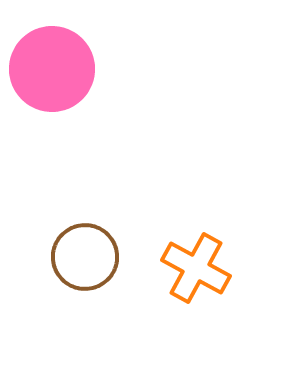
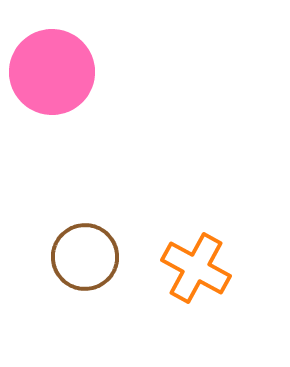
pink circle: moved 3 px down
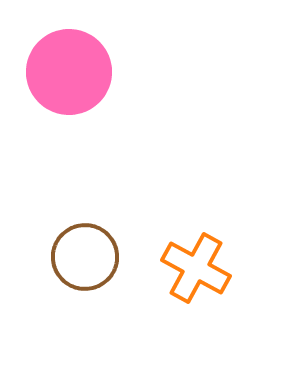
pink circle: moved 17 px right
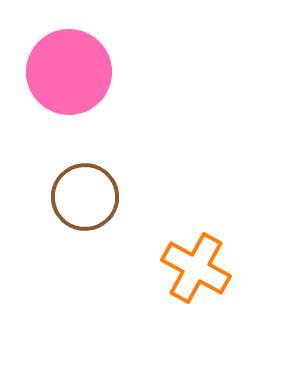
brown circle: moved 60 px up
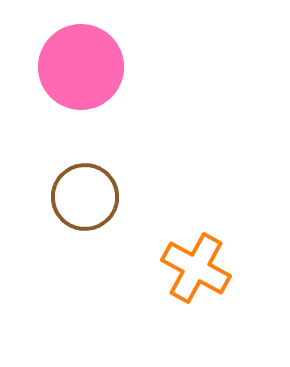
pink circle: moved 12 px right, 5 px up
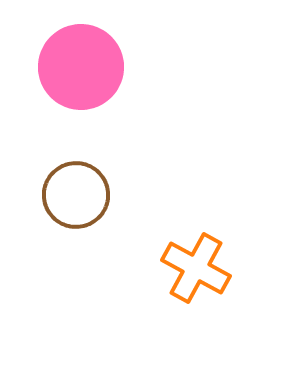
brown circle: moved 9 px left, 2 px up
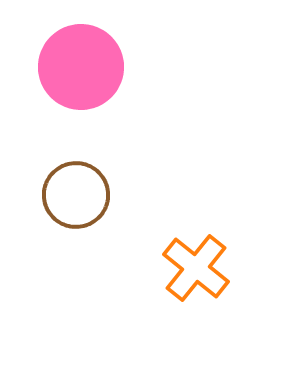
orange cross: rotated 10 degrees clockwise
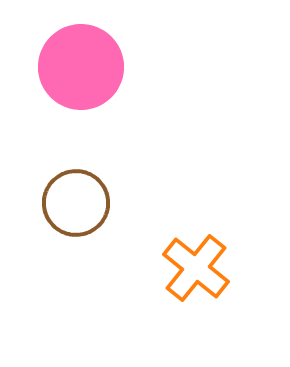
brown circle: moved 8 px down
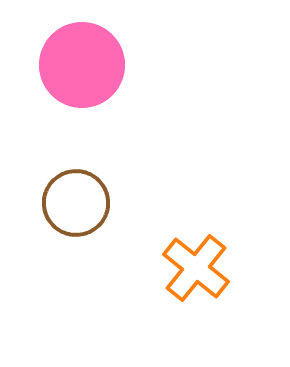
pink circle: moved 1 px right, 2 px up
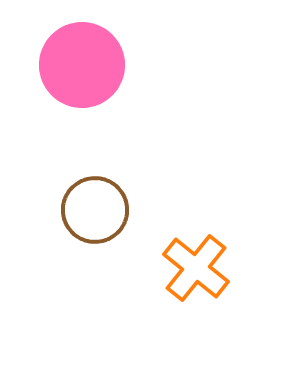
brown circle: moved 19 px right, 7 px down
